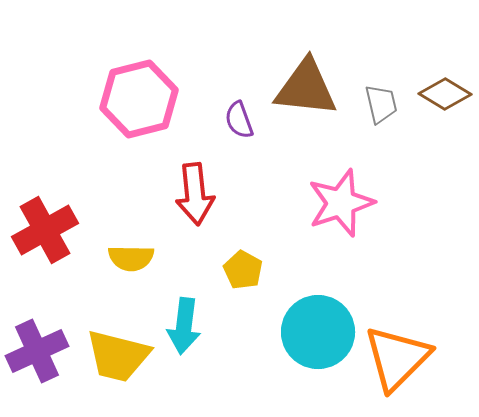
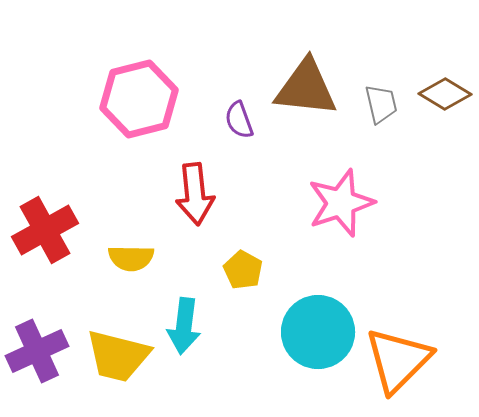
orange triangle: moved 1 px right, 2 px down
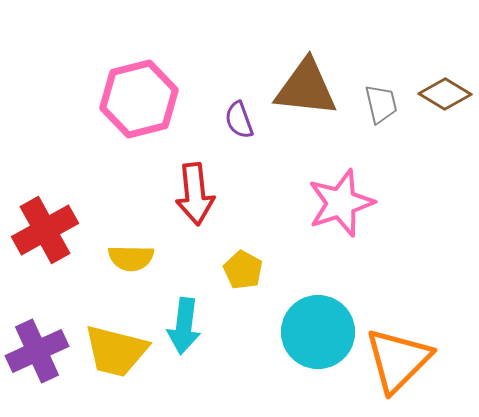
yellow trapezoid: moved 2 px left, 5 px up
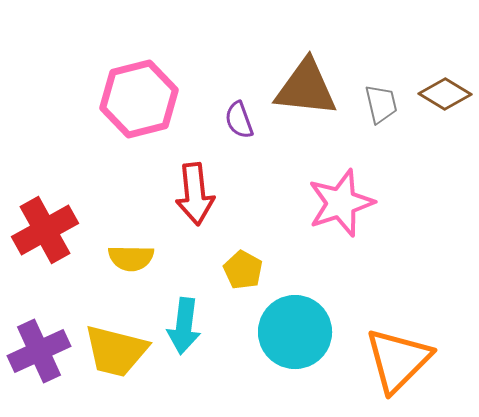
cyan circle: moved 23 px left
purple cross: moved 2 px right
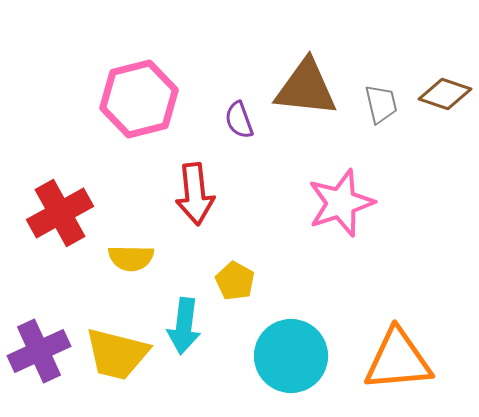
brown diamond: rotated 12 degrees counterclockwise
red cross: moved 15 px right, 17 px up
yellow pentagon: moved 8 px left, 11 px down
cyan circle: moved 4 px left, 24 px down
yellow trapezoid: moved 1 px right, 3 px down
orange triangle: rotated 40 degrees clockwise
